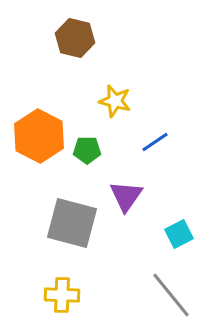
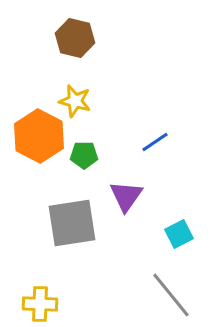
yellow star: moved 40 px left
green pentagon: moved 3 px left, 5 px down
gray square: rotated 24 degrees counterclockwise
yellow cross: moved 22 px left, 9 px down
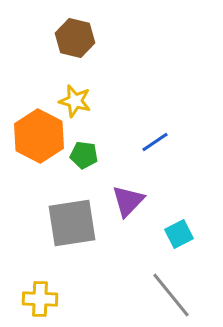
green pentagon: rotated 8 degrees clockwise
purple triangle: moved 2 px right, 5 px down; rotated 9 degrees clockwise
yellow cross: moved 5 px up
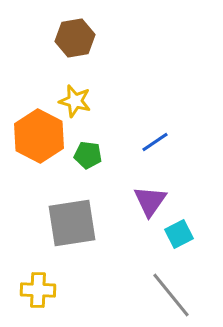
brown hexagon: rotated 24 degrees counterclockwise
green pentagon: moved 4 px right
purple triangle: moved 22 px right; rotated 9 degrees counterclockwise
yellow cross: moved 2 px left, 9 px up
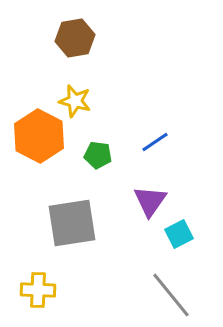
green pentagon: moved 10 px right
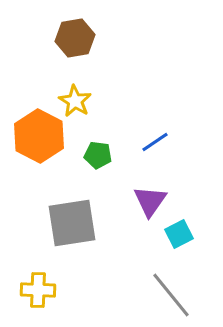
yellow star: rotated 16 degrees clockwise
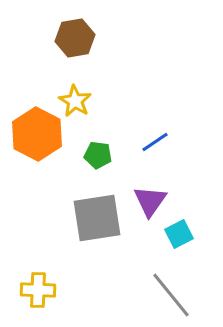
orange hexagon: moved 2 px left, 2 px up
gray square: moved 25 px right, 5 px up
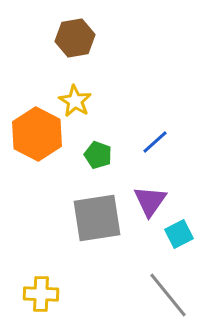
blue line: rotated 8 degrees counterclockwise
green pentagon: rotated 12 degrees clockwise
yellow cross: moved 3 px right, 4 px down
gray line: moved 3 px left
